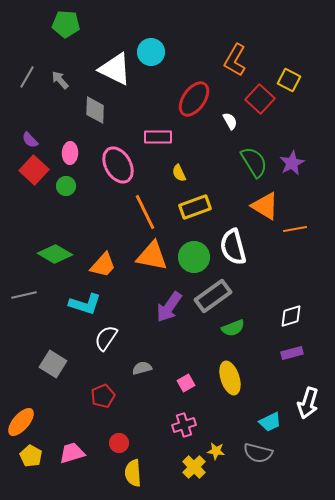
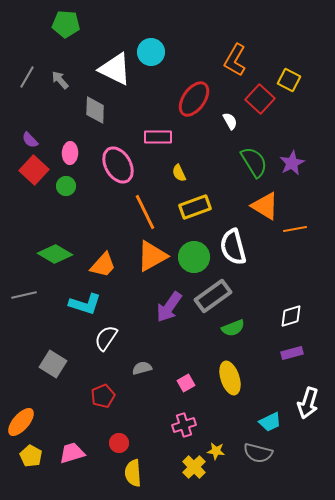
orange triangle at (152, 256): rotated 40 degrees counterclockwise
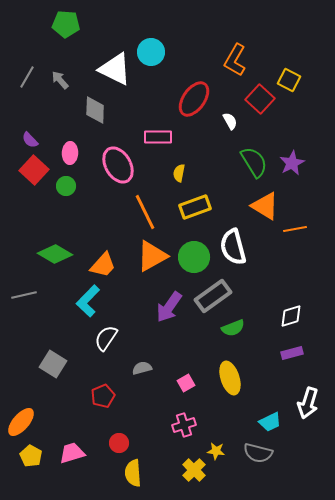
yellow semicircle at (179, 173): rotated 36 degrees clockwise
cyan L-shape at (85, 304): moved 3 px right, 3 px up; rotated 116 degrees clockwise
yellow cross at (194, 467): moved 3 px down
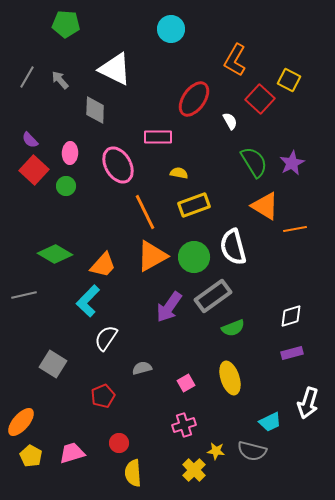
cyan circle at (151, 52): moved 20 px right, 23 px up
yellow semicircle at (179, 173): rotated 90 degrees clockwise
yellow rectangle at (195, 207): moved 1 px left, 2 px up
gray semicircle at (258, 453): moved 6 px left, 2 px up
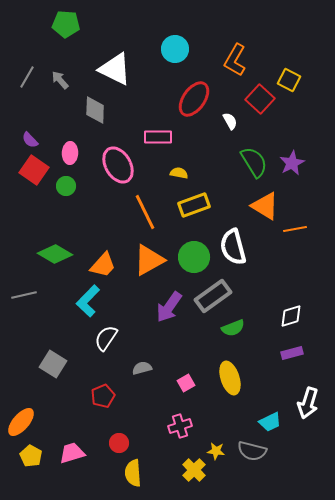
cyan circle at (171, 29): moved 4 px right, 20 px down
red square at (34, 170): rotated 8 degrees counterclockwise
orange triangle at (152, 256): moved 3 px left, 4 px down
pink cross at (184, 425): moved 4 px left, 1 px down
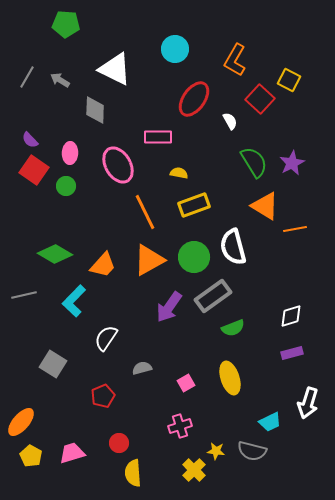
gray arrow at (60, 80): rotated 18 degrees counterclockwise
cyan L-shape at (88, 301): moved 14 px left
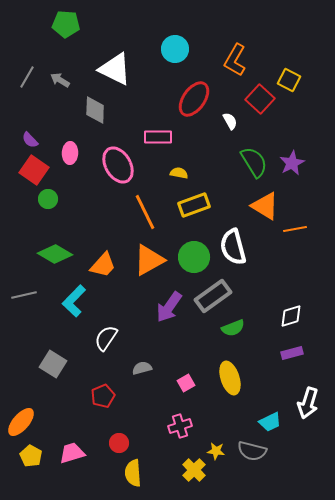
green circle at (66, 186): moved 18 px left, 13 px down
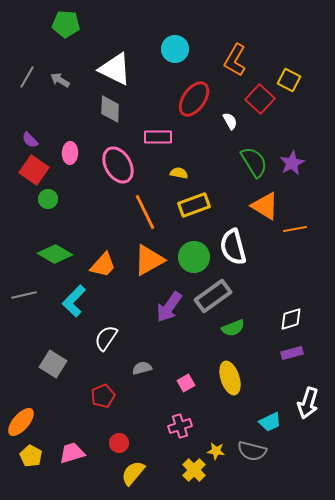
gray diamond at (95, 110): moved 15 px right, 1 px up
white diamond at (291, 316): moved 3 px down
yellow semicircle at (133, 473): rotated 44 degrees clockwise
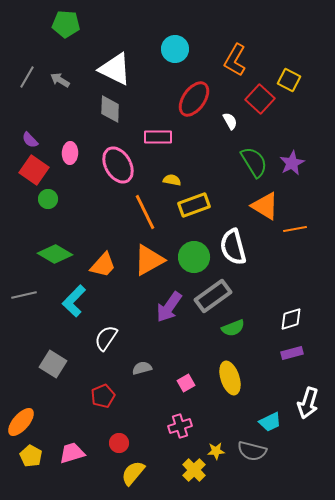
yellow semicircle at (179, 173): moved 7 px left, 7 px down
yellow star at (216, 451): rotated 12 degrees counterclockwise
